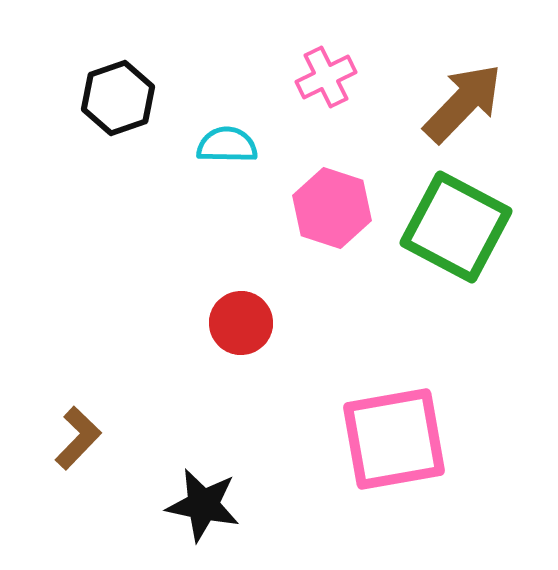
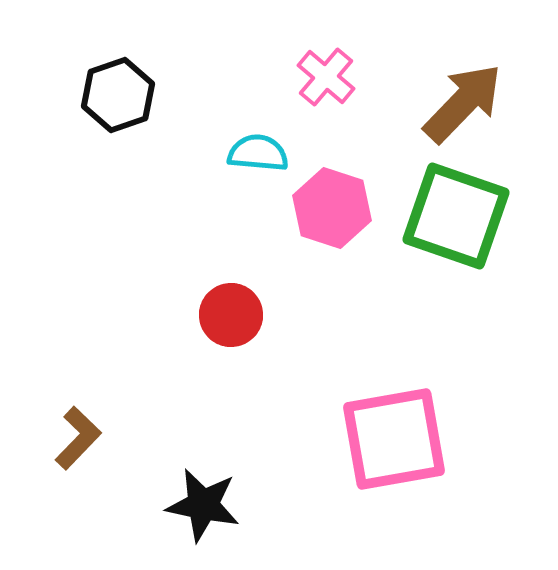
pink cross: rotated 24 degrees counterclockwise
black hexagon: moved 3 px up
cyan semicircle: moved 31 px right, 8 px down; rotated 4 degrees clockwise
green square: moved 11 px up; rotated 9 degrees counterclockwise
red circle: moved 10 px left, 8 px up
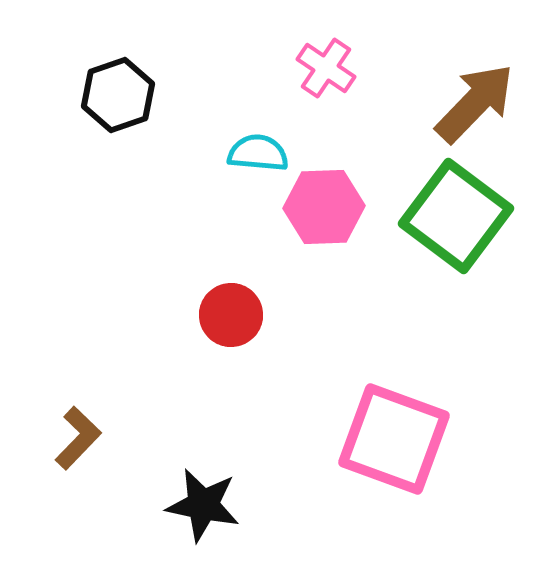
pink cross: moved 9 px up; rotated 6 degrees counterclockwise
brown arrow: moved 12 px right
pink hexagon: moved 8 px left, 1 px up; rotated 20 degrees counterclockwise
green square: rotated 18 degrees clockwise
pink square: rotated 30 degrees clockwise
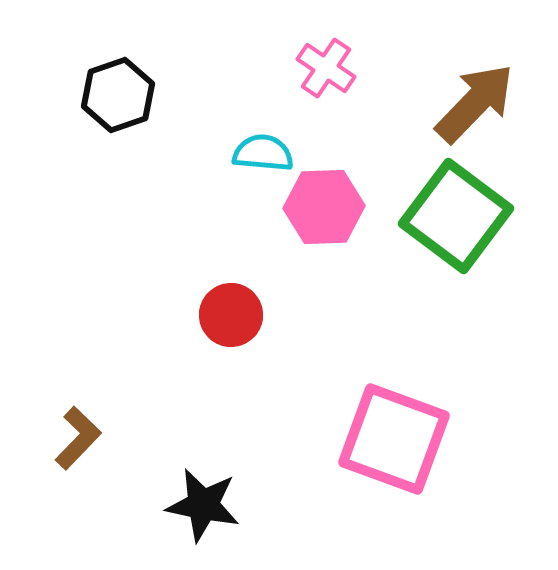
cyan semicircle: moved 5 px right
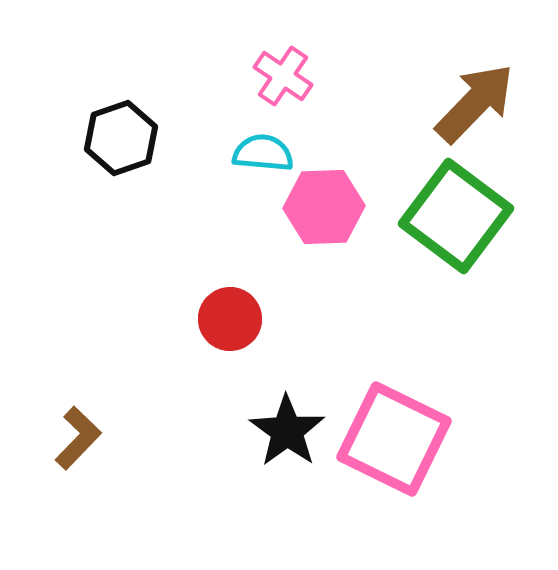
pink cross: moved 43 px left, 8 px down
black hexagon: moved 3 px right, 43 px down
red circle: moved 1 px left, 4 px down
pink square: rotated 6 degrees clockwise
black star: moved 84 px right, 74 px up; rotated 24 degrees clockwise
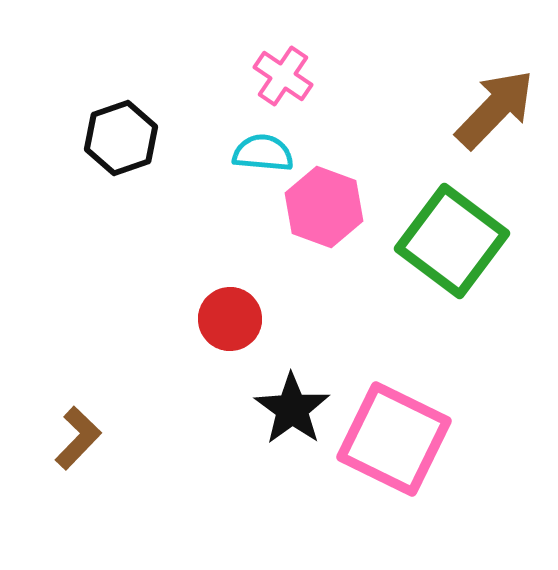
brown arrow: moved 20 px right, 6 px down
pink hexagon: rotated 22 degrees clockwise
green square: moved 4 px left, 25 px down
black star: moved 5 px right, 22 px up
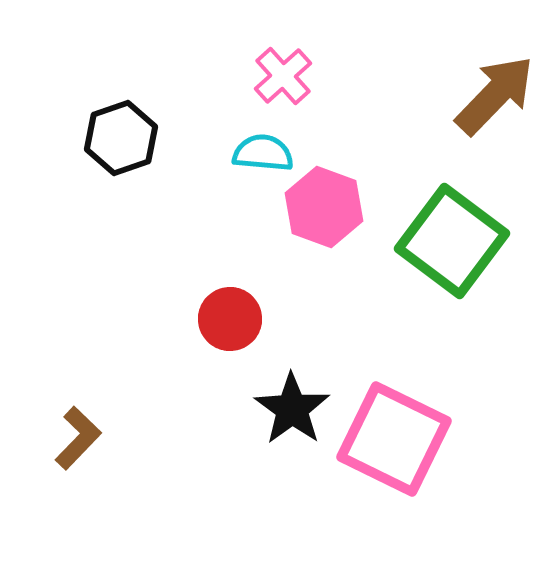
pink cross: rotated 14 degrees clockwise
brown arrow: moved 14 px up
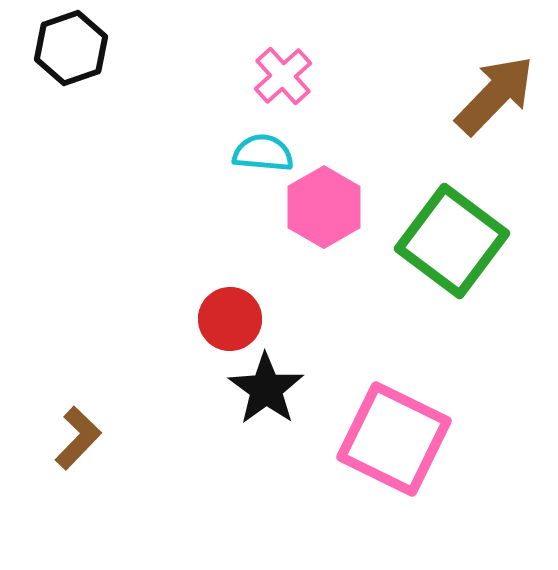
black hexagon: moved 50 px left, 90 px up
pink hexagon: rotated 10 degrees clockwise
black star: moved 26 px left, 20 px up
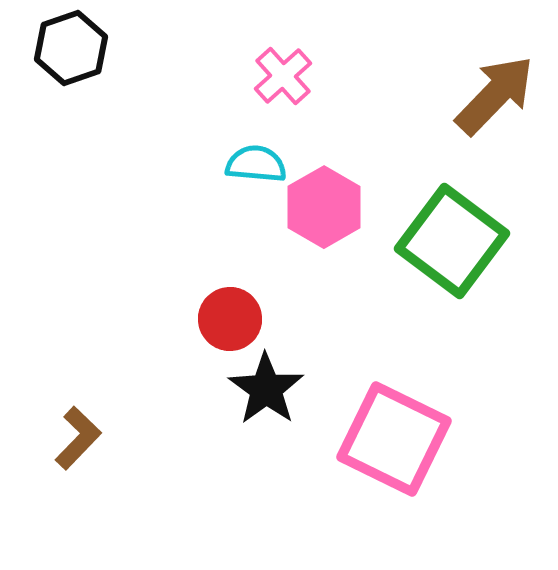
cyan semicircle: moved 7 px left, 11 px down
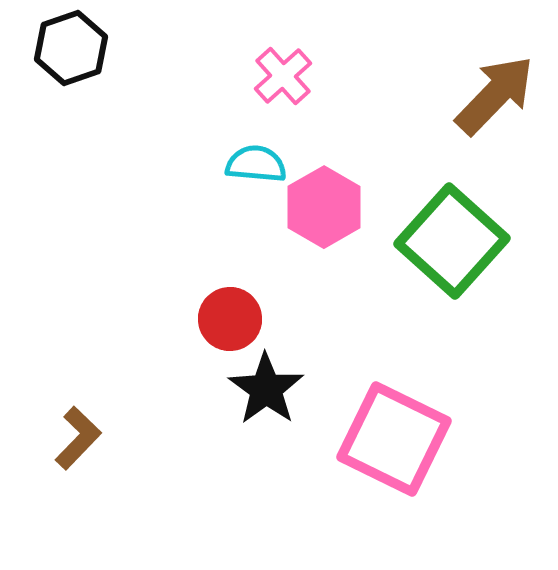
green square: rotated 5 degrees clockwise
